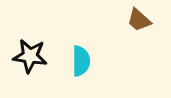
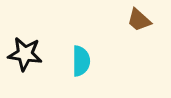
black star: moved 5 px left, 2 px up
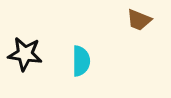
brown trapezoid: rotated 20 degrees counterclockwise
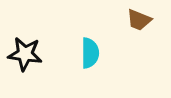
cyan semicircle: moved 9 px right, 8 px up
